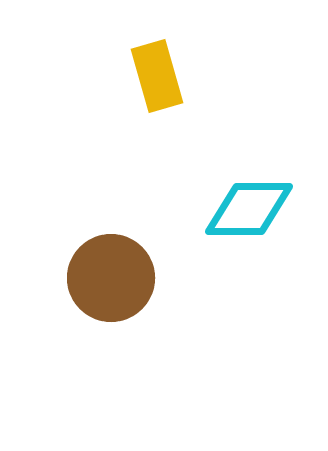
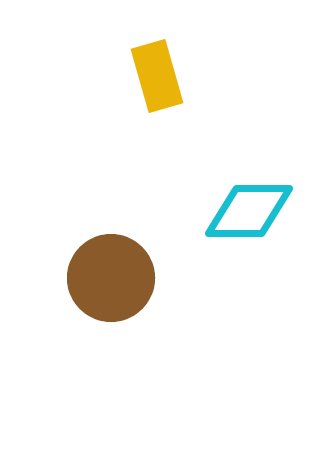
cyan diamond: moved 2 px down
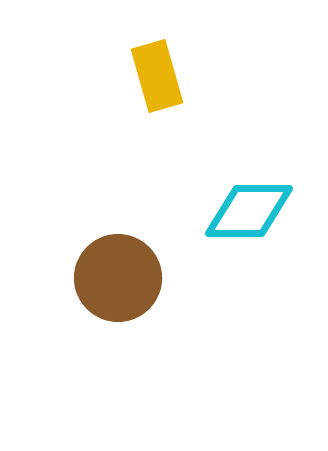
brown circle: moved 7 px right
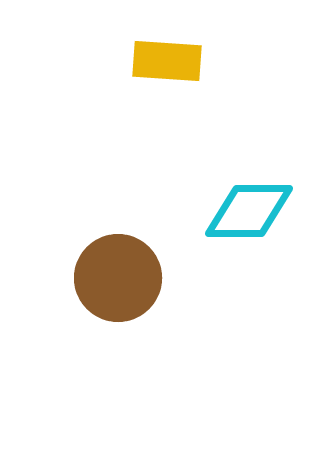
yellow rectangle: moved 10 px right, 15 px up; rotated 70 degrees counterclockwise
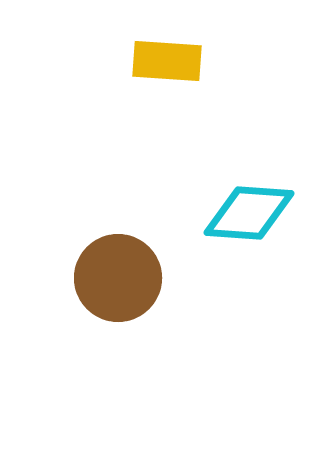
cyan diamond: moved 2 px down; rotated 4 degrees clockwise
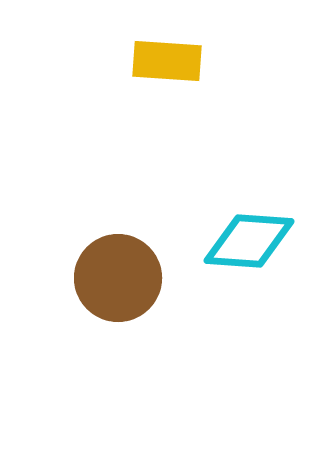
cyan diamond: moved 28 px down
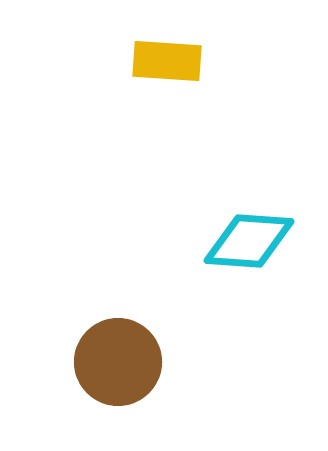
brown circle: moved 84 px down
